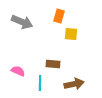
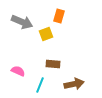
yellow square: moved 25 px left; rotated 24 degrees counterclockwise
cyan line: moved 2 px down; rotated 21 degrees clockwise
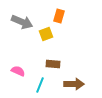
brown arrow: rotated 12 degrees clockwise
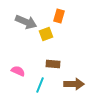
gray arrow: moved 4 px right
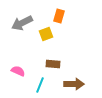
gray arrow: moved 4 px left, 1 px down; rotated 130 degrees clockwise
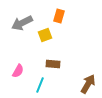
yellow square: moved 1 px left, 1 px down
pink semicircle: rotated 96 degrees clockwise
brown arrow: moved 14 px right; rotated 60 degrees counterclockwise
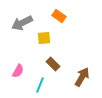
orange rectangle: rotated 72 degrees counterclockwise
yellow square: moved 1 px left, 3 px down; rotated 16 degrees clockwise
brown rectangle: rotated 40 degrees clockwise
brown arrow: moved 6 px left, 7 px up
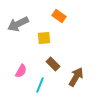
gray arrow: moved 4 px left, 1 px down
pink semicircle: moved 3 px right
brown arrow: moved 6 px left
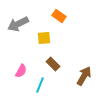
brown arrow: moved 8 px right, 1 px up
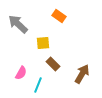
gray arrow: rotated 70 degrees clockwise
yellow square: moved 1 px left, 5 px down
pink semicircle: moved 2 px down
brown arrow: moved 2 px left, 2 px up
cyan line: moved 2 px left
